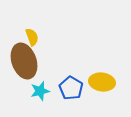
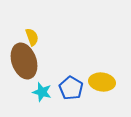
cyan star: moved 2 px right, 1 px down; rotated 30 degrees clockwise
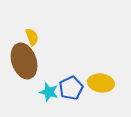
yellow ellipse: moved 1 px left, 1 px down
blue pentagon: rotated 15 degrees clockwise
cyan star: moved 7 px right
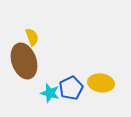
cyan star: moved 1 px right, 1 px down
